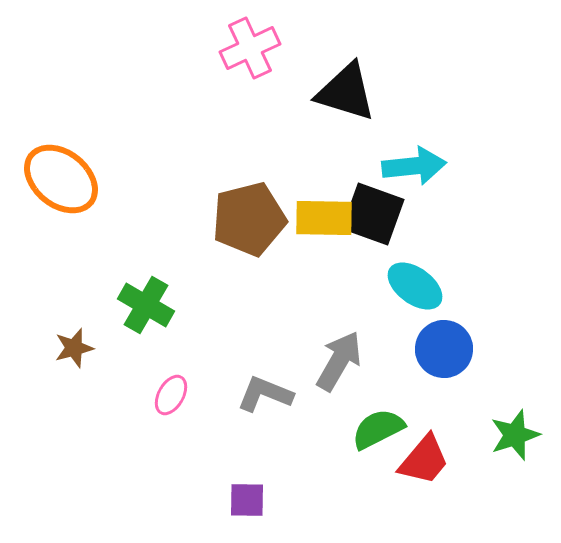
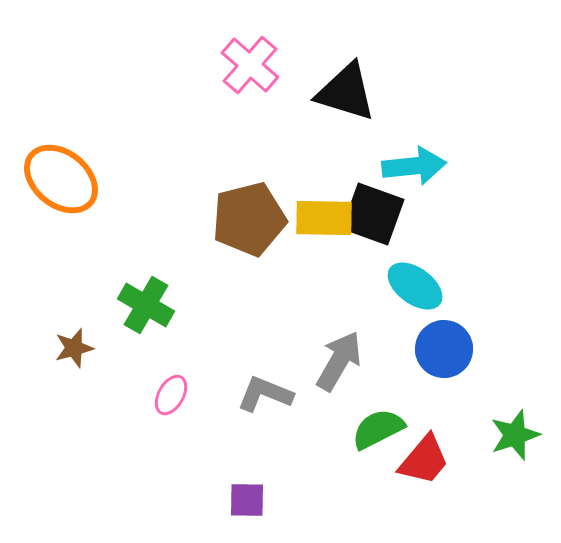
pink cross: moved 17 px down; rotated 24 degrees counterclockwise
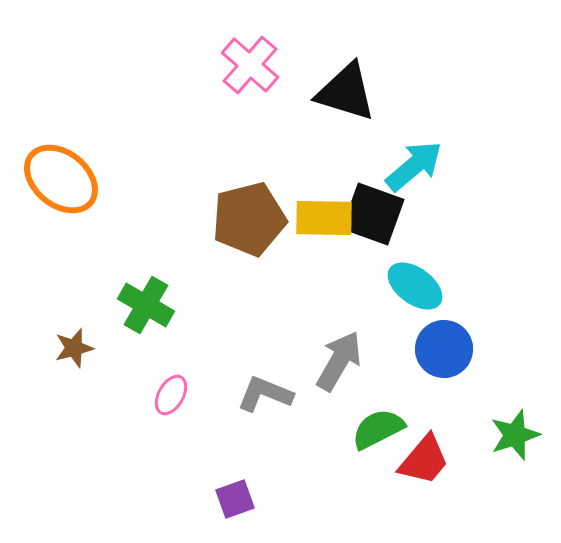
cyan arrow: rotated 34 degrees counterclockwise
purple square: moved 12 px left, 1 px up; rotated 21 degrees counterclockwise
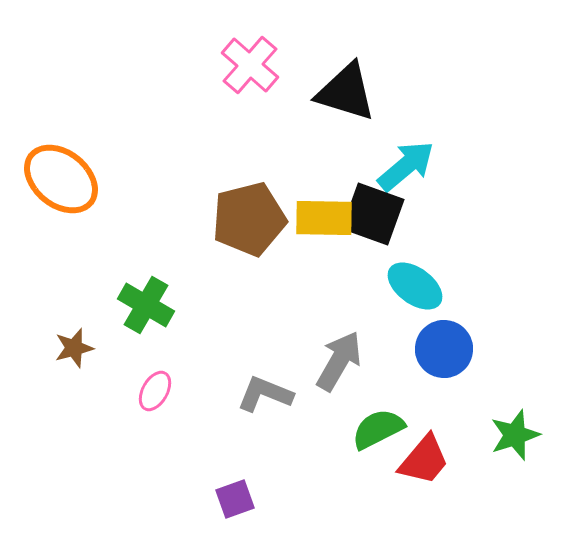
cyan arrow: moved 8 px left
pink ellipse: moved 16 px left, 4 px up
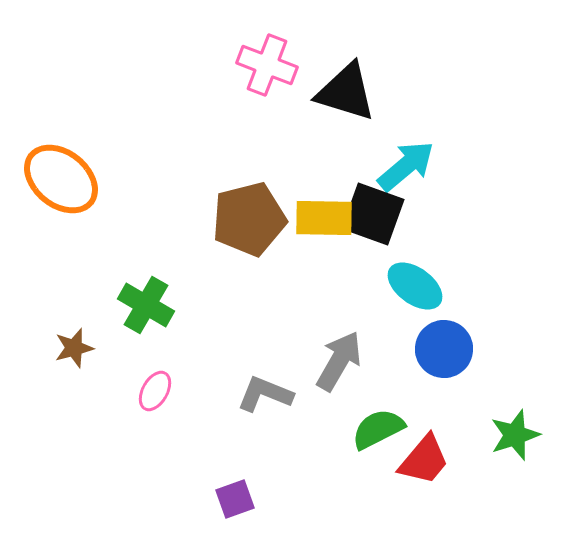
pink cross: moved 17 px right; rotated 20 degrees counterclockwise
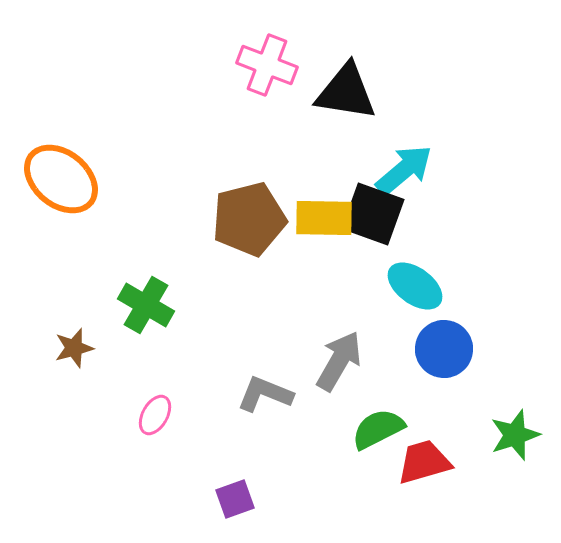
black triangle: rotated 8 degrees counterclockwise
cyan arrow: moved 2 px left, 4 px down
pink ellipse: moved 24 px down
red trapezoid: moved 2 px down; rotated 146 degrees counterclockwise
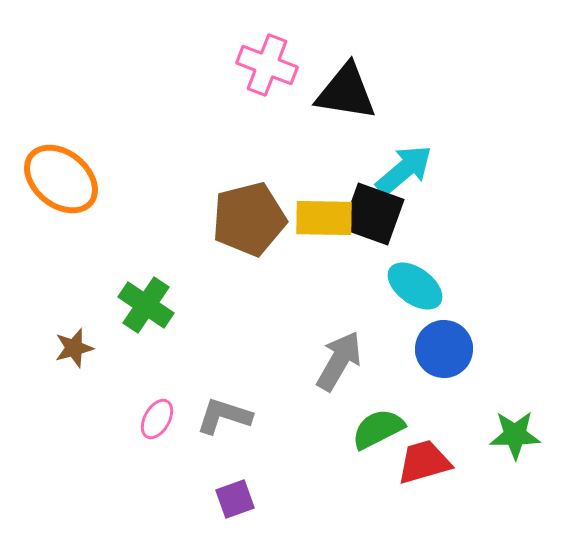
green cross: rotated 4 degrees clockwise
gray L-shape: moved 41 px left, 22 px down; rotated 4 degrees counterclockwise
pink ellipse: moved 2 px right, 4 px down
green star: rotated 18 degrees clockwise
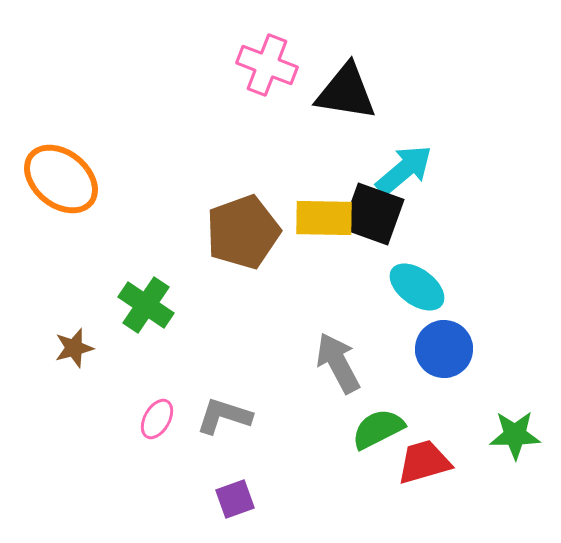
brown pentagon: moved 6 px left, 13 px down; rotated 6 degrees counterclockwise
cyan ellipse: moved 2 px right, 1 px down
gray arrow: moved 1 px left, 2 px down; rotated 58 degrees counterclockwise
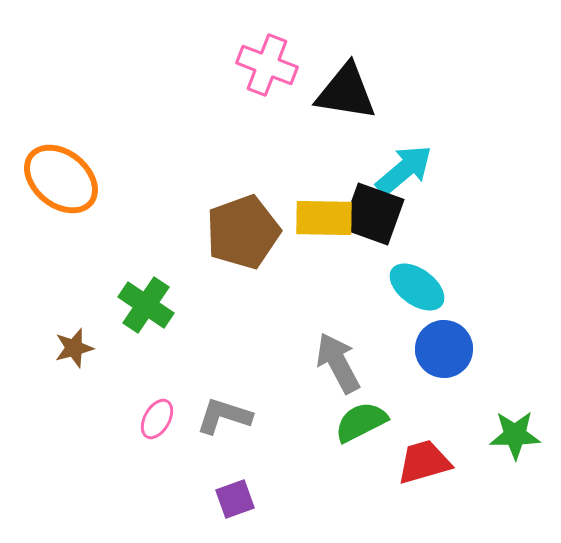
green semicircle: moved 17 px left, 7 px up
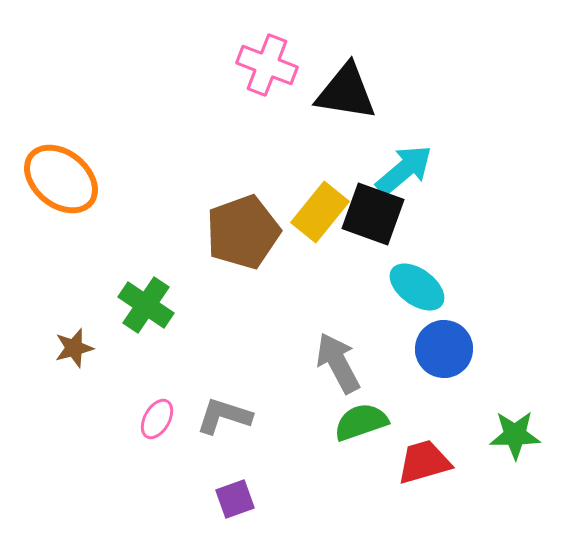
yellow rectangle: moved 4 px left, 6 px up; rotated 52 degrees counterclockwise
green semicircle: rotated 8 degrees clockwise
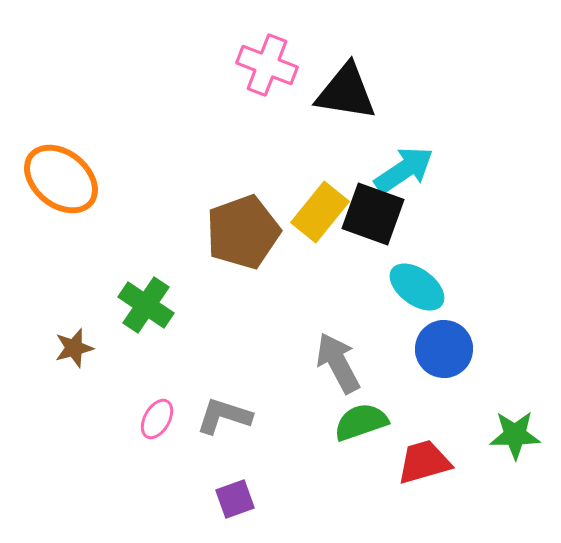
cyan arrow: rotated 6 degrees clockwise
